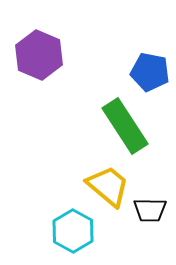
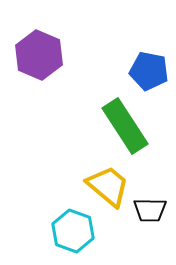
blue pentagon: moved 1 px left, 1 px up
cyan hexagon: rotated 9 degrees counterclockwise
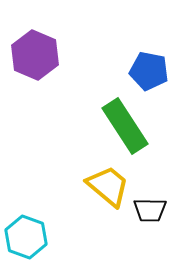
purple hexagon: moved 4 px left
cyan hexagon: moved 47 px left, 6 px down
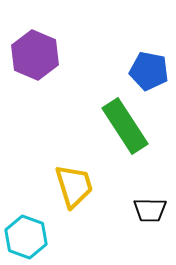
yellow trapezoid: moved 34 px left; rotated 33 degrees clockwise
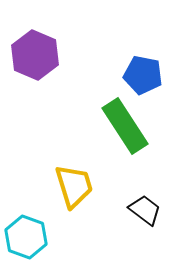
blue pentagon: moved 6 px left, 4 px down
black trapezoid: moved 5 px left; rotated 144 degrees counterclockwise
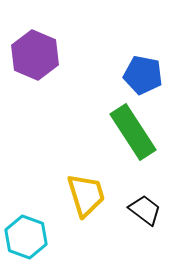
green rectangle: moved 8 px right, 6 px down
yellow trapezoid: moved 12 px right, 9 px down
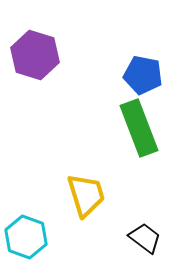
purple hexagon: rotated 6 degrees counterclockwise
green rectangle: moved 6 px right, 4 px up; rotated 12 degrees clockwise
black trapezoid: moved 28 px down
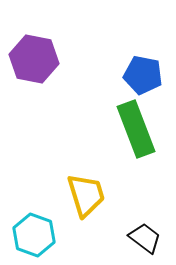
purple hexagon: moved 1 px left, 4 px down; rotated 6 degrees counterclockwise
green rectangle: moved 3 px left, 1 px down
cyan hexagon: moved 8 px right, 2 px up
